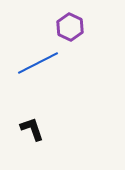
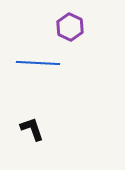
blue line: rotated 30 degrees clockwise
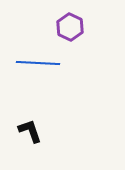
black L-shape: moved 2 px left, 2 px down
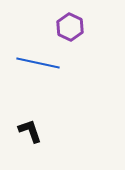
blue line: rotated 9 degrees clockwise
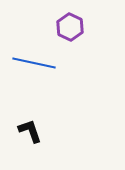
blue line: moved 4 px left
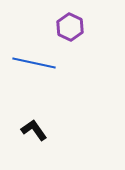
black L-shape: moved 4 px right, 1 px up; rotated 16 degrees counterclockwise
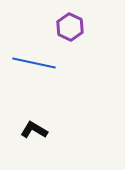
black L-shape: rotated 24 degrees counterclockwise
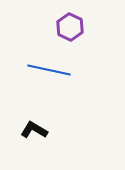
blue line: moved 15 px right, 7 px down
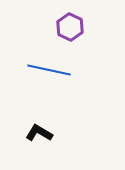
black L-shape: moved 5 px right, 3 px down
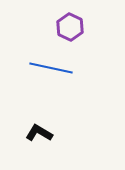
blue line: moved 2 px right, 2 px up
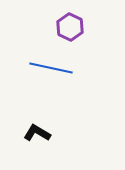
black L-shape: moved 2 px left
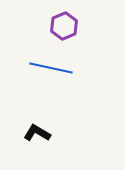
purple hexagon: moved 6 px left, 1 px up; rotated 12 degrees clockwise
